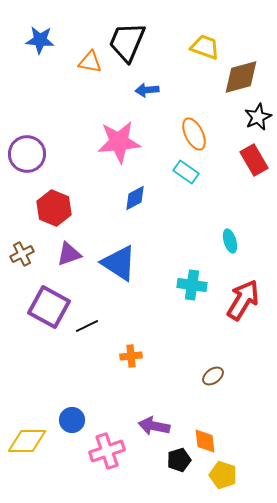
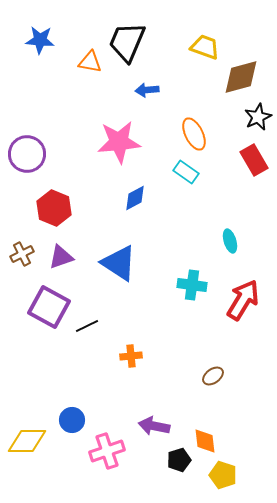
purple triangle: moved 8 px left, 3 px down
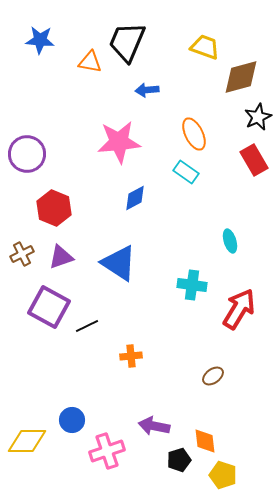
red arrow: moved 4 px left, 9 px down
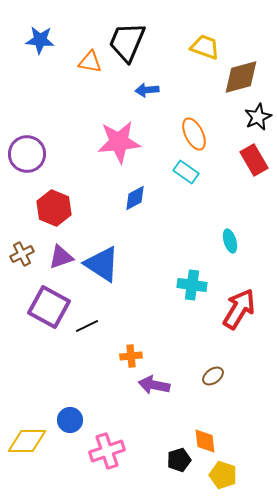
blue triangle: moved 17 px left, 1 px down
blue circle: moved 2 px left
purple arrow: moved 41 px up
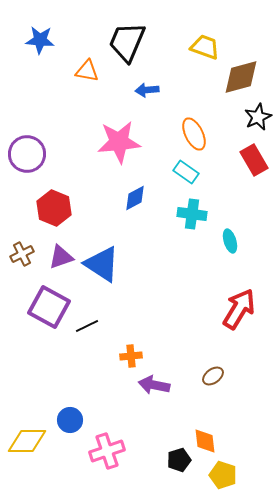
orange triangle: moved 3 px left, 9 px down
cyan cross: moved 71 px up
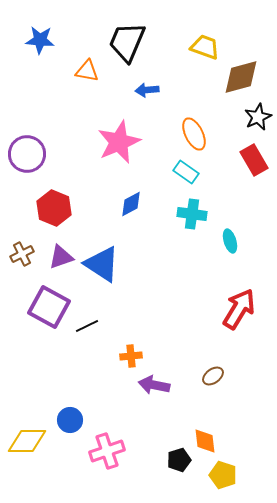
pink star: rotated 18 degrees counterclockwise
blue diamond: moved 4 px left, 6 px down
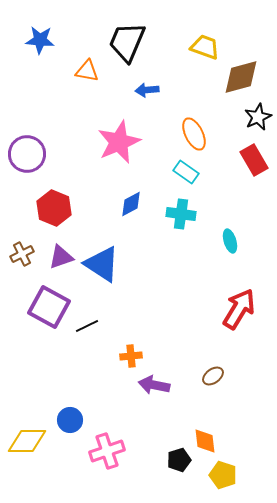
cyan cross: moved 11 px left
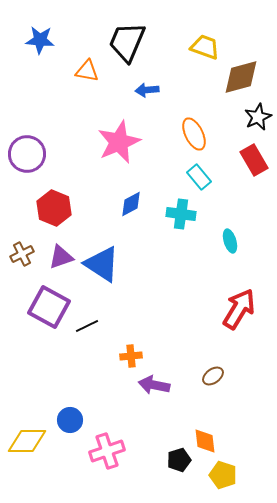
cyan rectangle: moved 13 px right, 5 px down; rotated 15 degrees clockwise
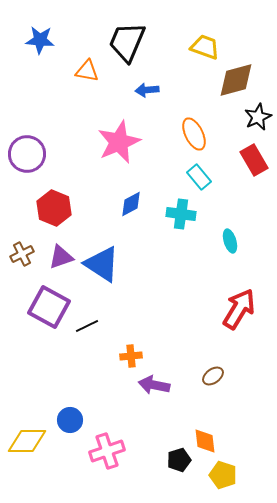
brown diamond: moved 5 px left, 3 px down
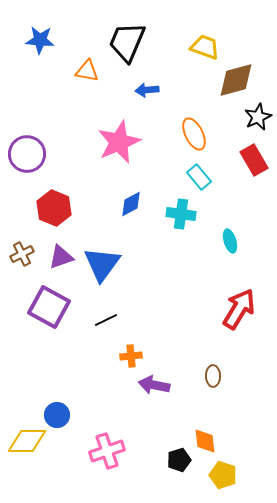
blue triangle: rotated 33 degrees clockwise
black line: moved 19 px right, 6 px up
brown ellipse: rotated 55 degrees counterclockwise
blue circle: moved 13 px left, 5 px up
